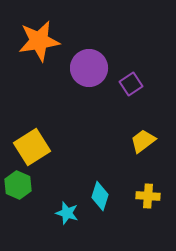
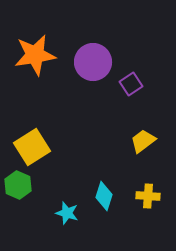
orange star: moved 4 px left, 14 px down
purple circle: moved 4 px right, 6 px up
cyan diamond: moved 4 px right
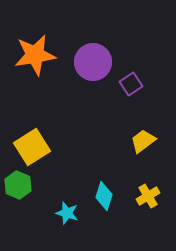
yellow cross: rotated 35 degrees counterclockwise
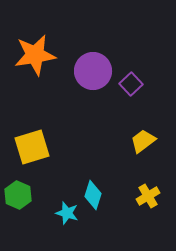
purple circle: moved 9 px down
purple square: rotated 10 degrees counterclockwise
yellow square: rotated 15 degrees clockwise
green hexagon: moved 10 px down
cyan diamond: moved 11 px left, 1 px up
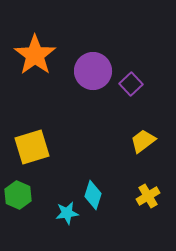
orange star: rotated 27 degrees counterclockwise
cyan star: rotated 25 degrees counterclockwise
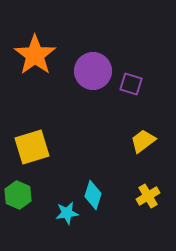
purple square: rotated 30 degrees counterclockwise
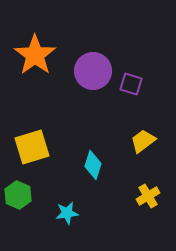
cyan diamond: moved 30 px up
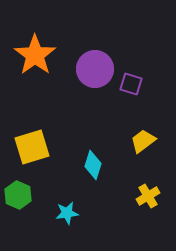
purple circle: moved 2 px right, 2 px up
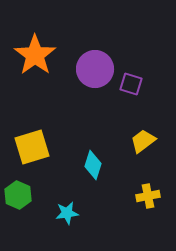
yellow cross: rotated 20 degrees clockwise
